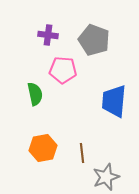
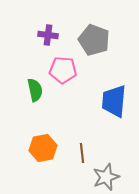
green semicircle: moved 4 px up
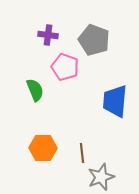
pink pentagon: moved 2 px right, 3 px up; rotated 16 degrees clockwise
green semicircle: rotated 10 degrees counterclockwise
blue trapezoid: moved 1 px right
orange hexagon: rotated 12 degrees clockwise
gray star: moved 5 px left
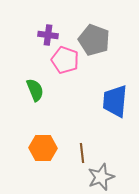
pink pentagon: moved 7 px up
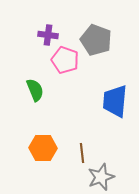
gray pentagon: moved 2 px right
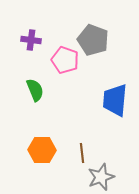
purple cross: moved 17 px left, 5 px down
gray pentagon: moved 3 px left
blue trapezoid: moved 1 px up
orange hexagon: moved 1 px left, 2 px down
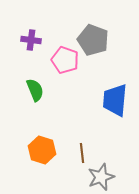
orange hexagon: rotated 16 degrees clockwise
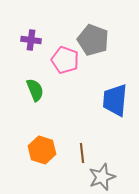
gray star: moved 1 px right
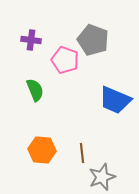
blue trapezoid: rotated 72 degrees counterclockwise
orange hexagon: rotated 12 degrees counterclockwise
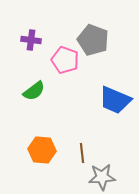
green semicircle: moved 1 px left, 1 px down; rotated 75 degrees clockwise
gray star: rotated 16 degrees clockwise
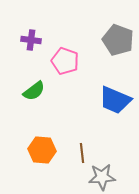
gray pentagon: moved 25 px right
pink pentagon: moved 1 px down
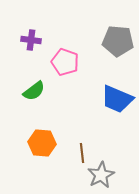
gray pentagon: moved 1 px down; rotated 16 degrees counterclockwise
pink pentagon: moved 1 px down
blue trapezoid: moved 2 px right, 1 px up
orange hexagon: moved 7 px up
gray star: moved 1 px left, 2 px up; rotated 24 degrees counterclockwise
